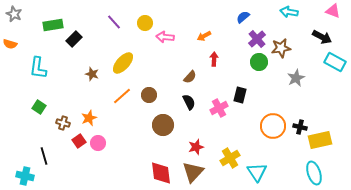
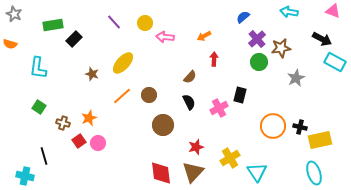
black arrow at (322, 37): moved 2 px down
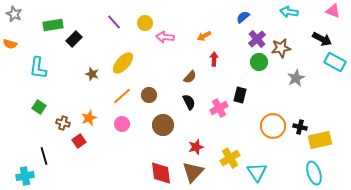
pink circle at (98, 143): moved 24 px right, 19 px up
cyan cross at (25, 176): rotated 24 degrees counterclockwise
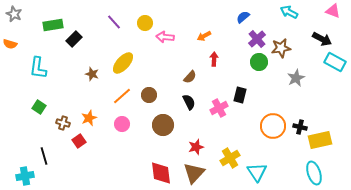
cyan arrow at (289, 12): rotated 18 degrees clockwise
brown triangle at (193, 172): moved 1 px right, 1 px down
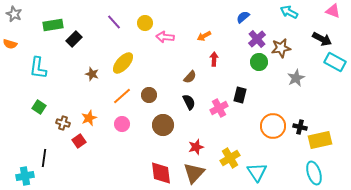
black line at (44, 156): moved 2 px down; rotated 24 degrees clockwise
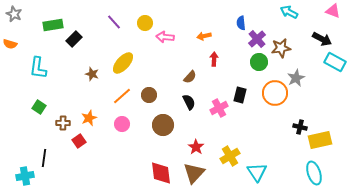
blue semicircle at (243, 17): moved 2 px left, 6 px down; rotated 56 degrees counterclockwise
orange arrow at (204, 36): rotated 16 degrees clockwise
brown cross at (63, 123): rotated 16 degrees counterclockwise
orange circle at (273, 126): moved 2 px right, 33 px up
red star at (196, 147): rotated 21 degrees counterclockwise
yellow cross at (230, 158): moved 2 px up
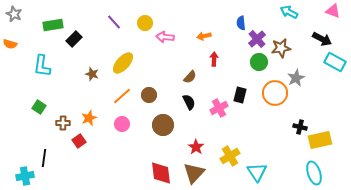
cyan L-shape at (38, 68): moved 4 px right, 2 px up
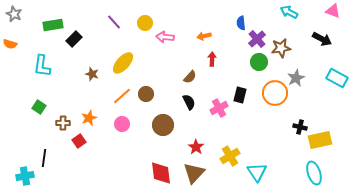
red arrow at (214, 59): moved 2 px left
cyan rectangle at (335, 62): moved 2 px right, 16 px down
brown circle at (149, 95): moved 3 px left, 1 px up
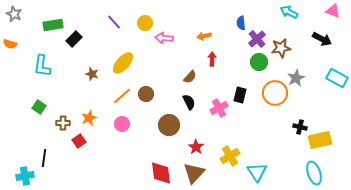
pink arrow at (165, 37): moved 1 px left, 1 px down
brown circle at (163, 125): moved 6 px right
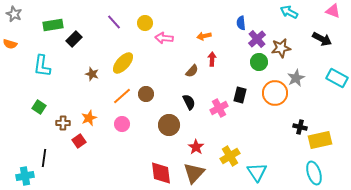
brown semicircle at (190, 77): moved 2 px right, 6 px up
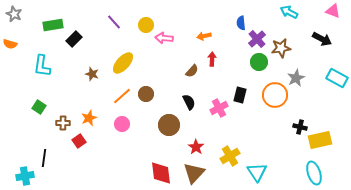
yellow circle at (145, 23): moved 1 px right, 2 px down
orange circle at (275, 93): moved 2 px down
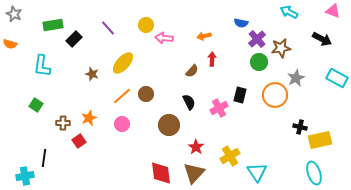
purple line at (114, 22): moved 6 px left, 6 px down
blue semicircle at (241, 23): rotated 72 degrees counterclockwise
green square at (39, 107): moved 3 px left, 2 px up
